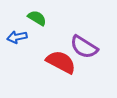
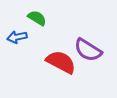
purple semicircle: moved 4 px right, 3 px down
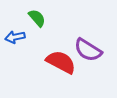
green semicircle: rotated 18 degrees clockwise
blue arrow: moved 2 px left
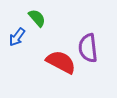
blue arrow: moved 2 px right; rotated 42 degrees counterclockwise
purple semicircle: moved 2 px up; rotated 52 degrees clockwise
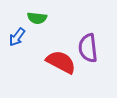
green semicircle: rotated 138 degrees clockwise
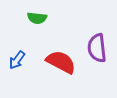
blue arrow: moved 23 px down
purple semicircle: moved 9 px right
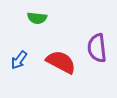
blue arrow: moved 2 px right
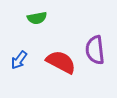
green semicircle: rotated 18 degrees counterclockwise
purple semicircle: moved 2 px left, 2 px down
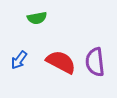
purple semicircle: moved 12 px down
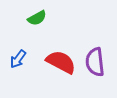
green semicircle: rotated 18 degrees counterclockwise
blue arrow: moved 1 px left, 1 px up
